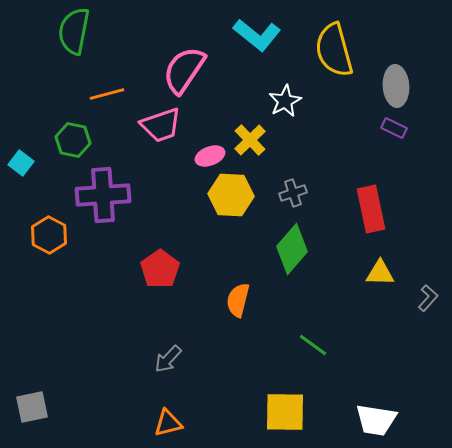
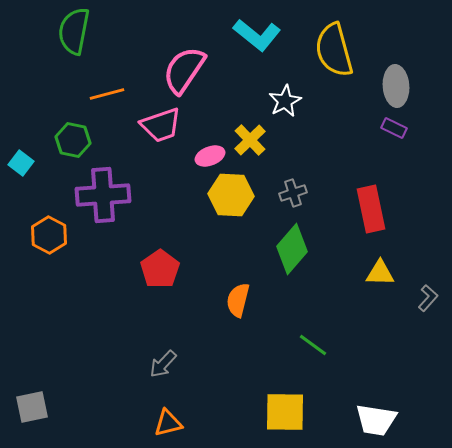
gray arrow: moved 5 px left, 5 px down
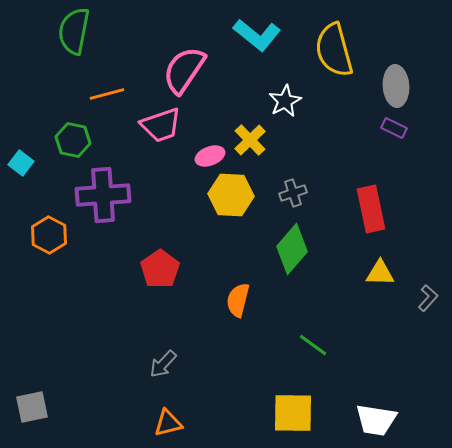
yellow square: moved 8 px right, 1 px down
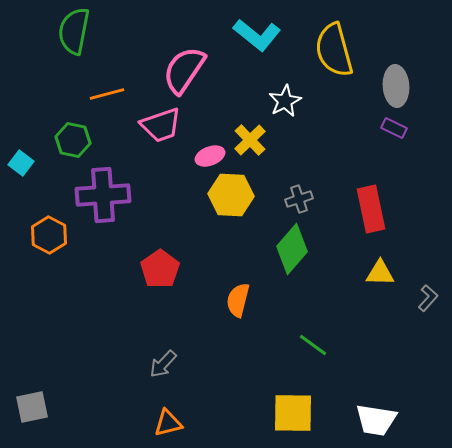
gray cross: moved 6 px right, 6 px down
